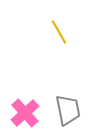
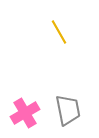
pink cross: rotated 12 degrees clockwise
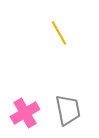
yellow line: moved 1 px down
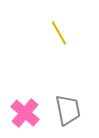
pink cross: rotated 20 degrees counterclockwise
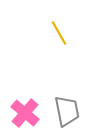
gray trapezoid: moved 1 px left, 1 px down
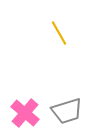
gray trapezoid: rotated 84 degrees clockwise
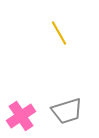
pink cross: moved 4 px left, 3 px down; rotated 16 degrees clockwise
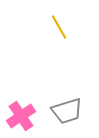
yellow line: moved 6 px up
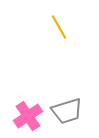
pink cross: moved 7 px right
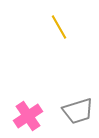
gray trapezoid: moved 11 px right
